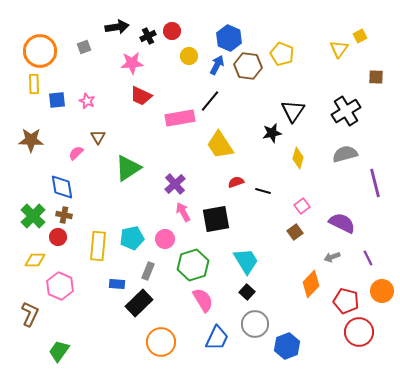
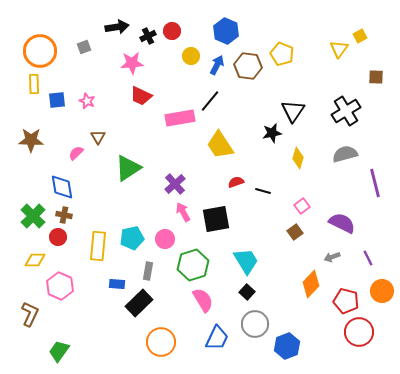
blue hexagon at (229, 38): moved 3 px left, 7 px up
yellow circle at (189, 56): moved 2 px right
gray rectangle at (148, 271): rotated 12 degrees counterclockwise
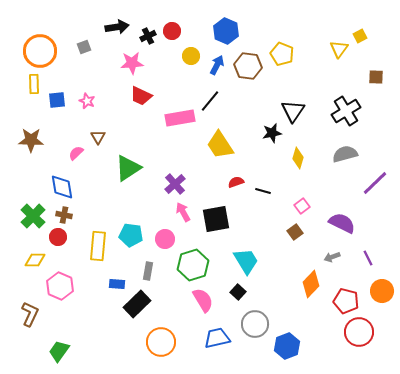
purple line at (375, 183): rotated 60 degrees clockwise
cyan pentagon at (132, 238): moved 1 px left, 3 px up; rotated 20 degrees clockwise
black square at (247, 292): moved 9 px left
black rectangle at (139, 303): moved 2 px left, 1 px down
blue trapezoid at (217, 338): rotated 128 degrees counterclockwise
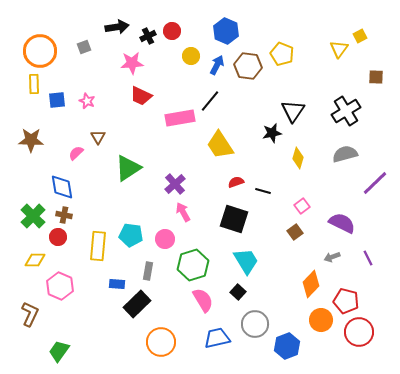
black square at (216, 219): moved 18 px right; rotated 28 degrees clockwise
orange circle at (382, 291): moved 61 px left, 29 px down
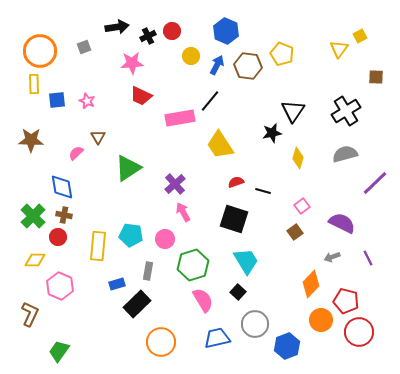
blue rectangle at (117, 284): rotated 21 degrees counterclockwise
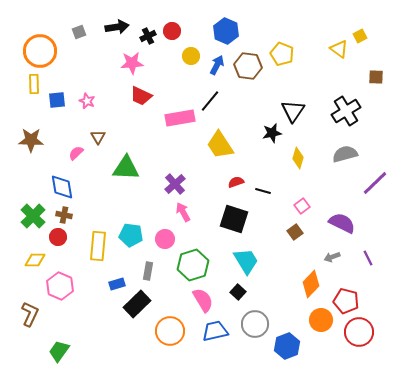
gray square at (84, 47): moved 5 px left, 15 px up
yellow triangle at (339, 49): rotated 30 degrees counterclockwise
green triangle at (128, 168): moved 2 px left; rotated 36 degrees clockwise
blue trapezoid at (217, 338): moved 2 px left, 7 px up
orange circle at (161, 342): moved 9 px right, 11 px up
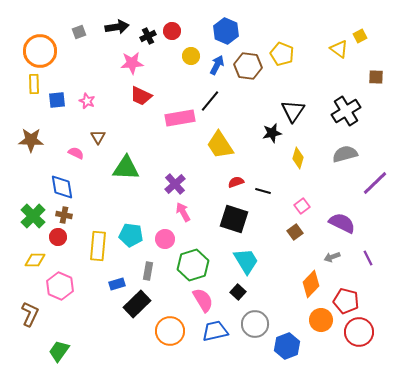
pink semicircle at (76, 153): rotated 70 degrees clockwise
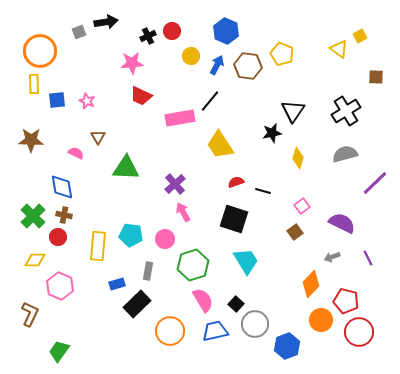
black arrow at (117, 27): moved 11 px left, 5 px up
black square at (238, 292): moved 2 px left, 12 px down
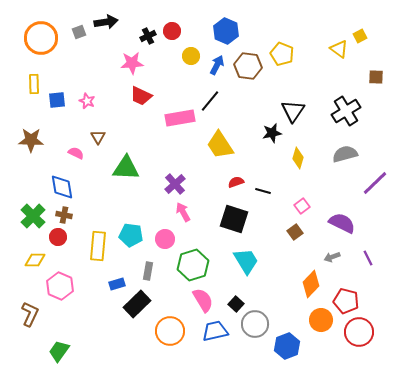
orange circle at (40, 51): moved 1 px right, 13 px up
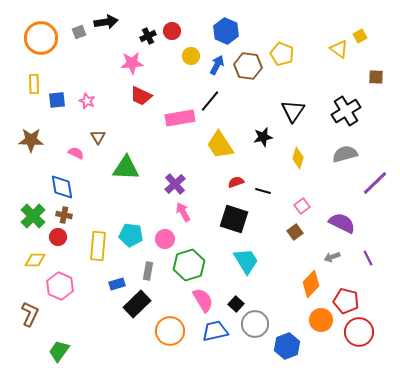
black star at (272, 133): moved 9 px left, 4 px down
green hexagon at (193, 265): moved 4 px left
